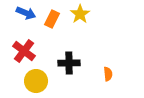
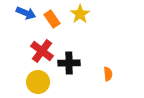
orange rectangle: rotated 60 degrees counterclockwise
red cross: moved 18 px right
yellow circle: moved 2 px right, 1 px down
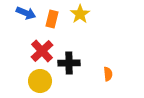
orange rectangle: rotated 48 degrees clockwise
red cross: rotated 10 degrees clockwise
yellow circle: moved 2 px right, 1 px up
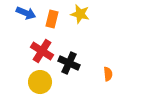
yellow star: rotated 24 degrees counterclockwise
red cross: rotated 15 degrees counterclockwise
black cross: rotated 25 degrees clockwise
yellow circle: moved 1 px down
